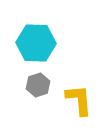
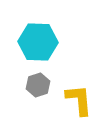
cyan hexagon: moved 2 px right, 1 px up
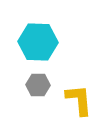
gray hexagon: rotated 20 degrees clockwise
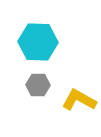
yellow L-shape: rotated 56 degrees counterclockwise
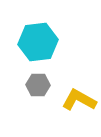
cyan hexagon: rotated 9 degrees counterclockwise
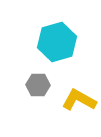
cyan hexagon: moved 19 px right; rotated 9 degrees counterclockwise
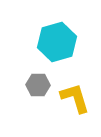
yellow L-shape: moved 4 px left, 2 px up; rotated 44 degrees clockwise
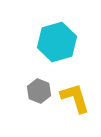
gray hexagon: moved 1 px right, 6 px down; rotated 20 degrees clockwise
